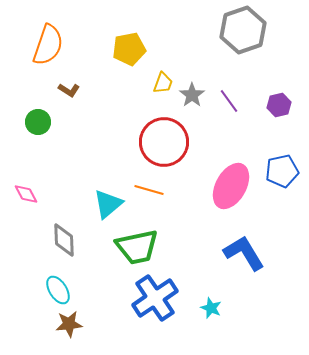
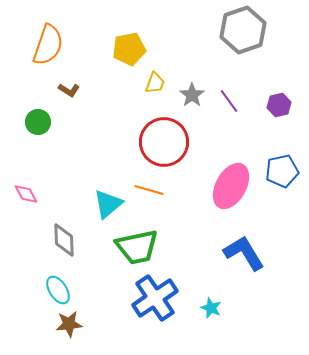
yellow trapezoid: moved 8 px left
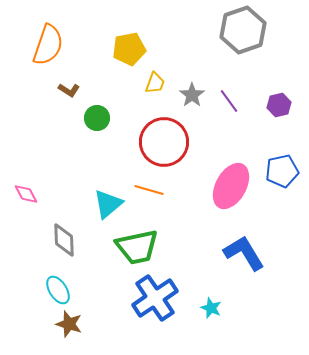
green circle: moved 59 px right, 4 px up
brown star: rotated 24 degrees clockwise
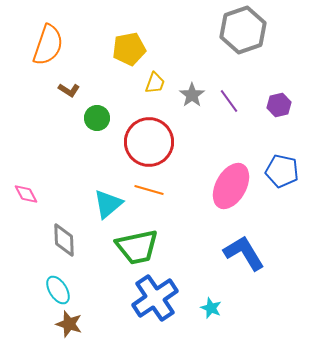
red circle: moved 15 px left
blue pentagon: rotated 24 degrees clockwise
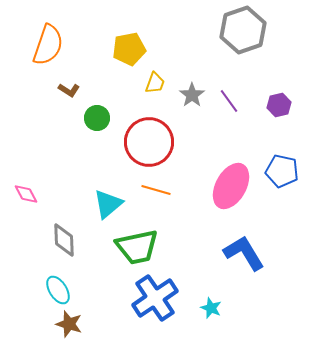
orange line: moved 7 px right
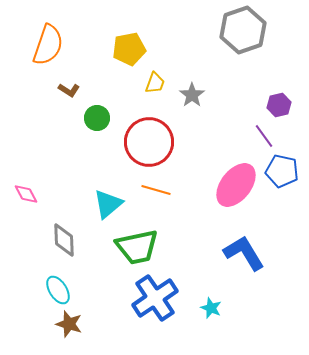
purple line: moved 35 px right, 35 px down
pink ellipse: moved 5 px right, 1 px up; rotated 9 degrees clockwise
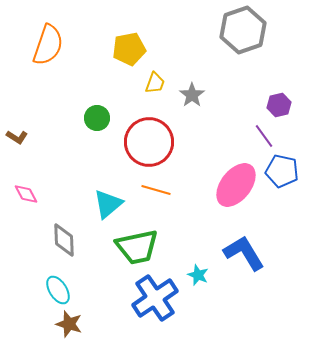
brown L-shape: moved 52 px left, 47 px down
cyan star: moved 13 px left, 33 px up
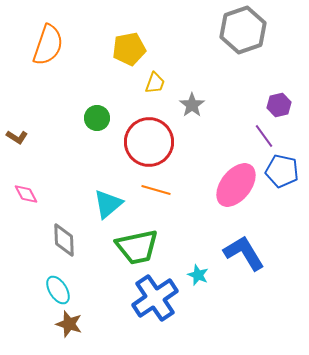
gray star: moved 10 px down
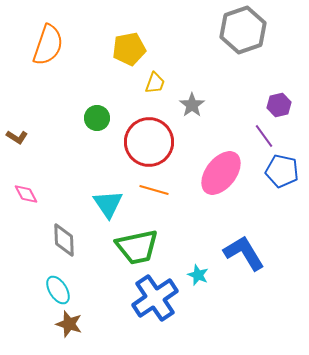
pink ellipse: moved 15 px left, 12 px up
orange line: moved 2 px left
cyan triangle: rotated 24 degrees counterclockwise
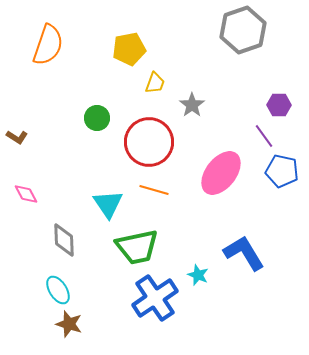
purple hexagon: rotated 15 degrees clockwise
